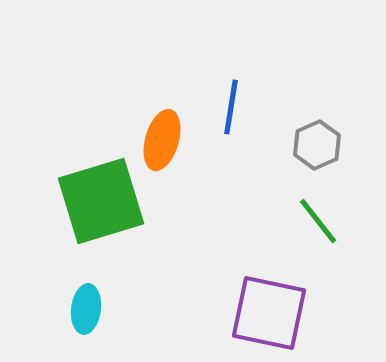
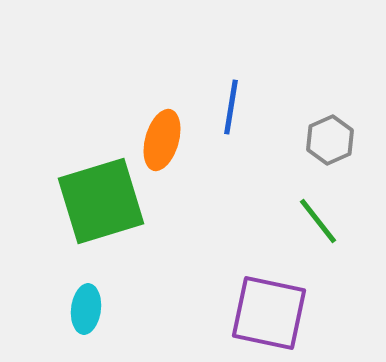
gray hexagon: moved 13 px right, 5 px up
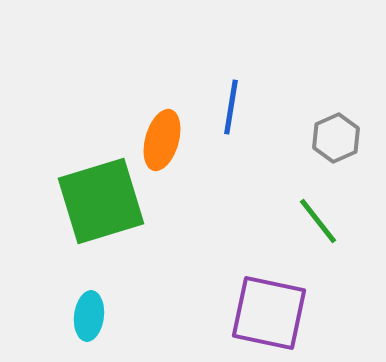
gray hexagon: moved 6 px right, 2 px up
cyan ellipse: moved 3 px right, 7 px down
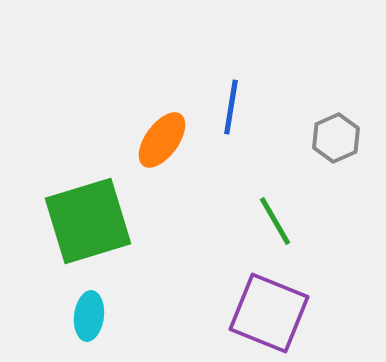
orange ellipse: rotated 20 degrees clockwise
green square: moved 13 px left, 20 px down
green line: moved 43 px left; rotated 8 degrees clockwise
purple square: rotated 10 degrees clockwise
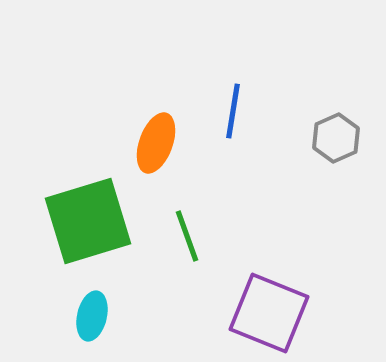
blue line: moved 2 px right, 4 px down
orange ellipse: moved 6 px left, 3 px down; rotated 16 degrees counterclockwise
green line: moved 88 px left, 15 px down; rotated 10 degrees clockwise
cyan ellipse: moved 3 px right; rotated 6 degrees clockwise
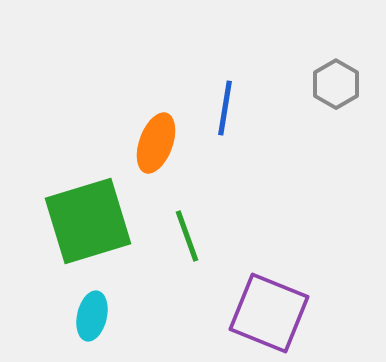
blue line: moved 8 px left, 3 px up
gray hexagon: moved 54 px up; rotated 6 degrees counterclockwise
